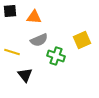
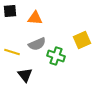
orange triangle: moved 1 px right, 1 px down
gray semicircle: moved 2 px left, 4 px down
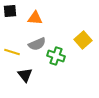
yellow square: moved 1 px right; rotated 18 degrees counterclockwise
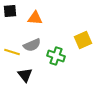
yellow square: rotated 18 degrees clockwise
gray semicircle: moved 5 px left, 1 px down
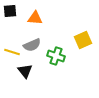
black triangle: moved 4 px up
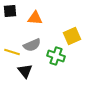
yellow square: moved 11 px left, 4 px up
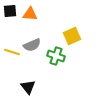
orange triangle: moved 5 px left, 4 px up
black triangle: moved 3 px right, 16 px down
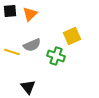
orange triangle: rotated 49 degrees counterclockwise
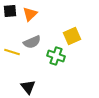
gray semicircle: moved 3 px up
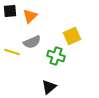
orange triangle: moved 2 px down
black triangle: moved 21 px right; rotated 28 degrees clockwise
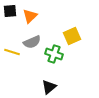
green cross: moved 2 px left, 2 px up
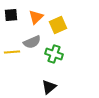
black square: moved 1 px right, 4 px down
orange triangle: moved 6 px right, 1 px down
yellow square: moved 14 px left, 11 px up
yellow line: rotated 21 degrees counterclockwise
